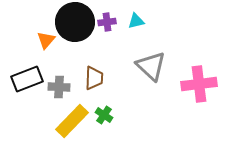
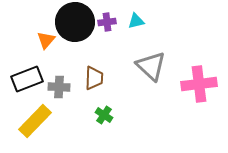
yellow rectangle: moved 37 px left
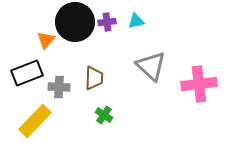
black rectangle: moved 6 px up
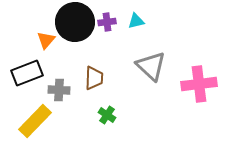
gray cross: moved 3 px down
green cross: moved 3 px right
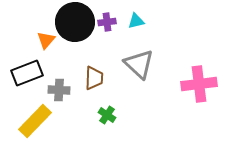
gray triangle: moved 12 px left, 2 px up
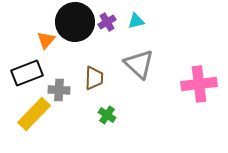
purple cross: rotated 24 degrees counterclockwise
yellow rectangle: moved 1 px left, 7 px up
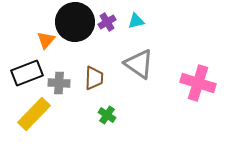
gray triangle: rotated 8 degrees counterclockwise
pink cross: moved 1 px left, 1 px up; rotated 24 degrees clockwise
gray cross: moved 7 px up
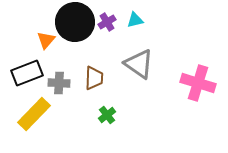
cyan triangle: moved 1 px left, 1 px up
green cross: rotated 18 degrees clockwise
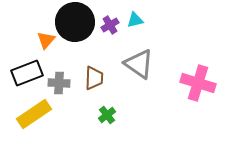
purple cross: moved 3 px right, 3 px down
yellow rectangle: rotated 12 degrees clockwise
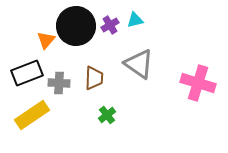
black circle: moved 1 px right, 4 px down
yellow rectangle: moved 2 px left, 1 px down
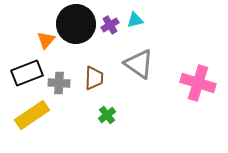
black circle: moved 2 px up
